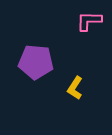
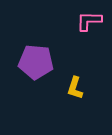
yellow L-shape: rotated 15 degrees counterclockwise
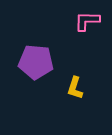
pink L-shape: moved 2 px left
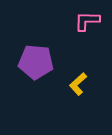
yellow L-shape: moved 3 px right, 4 px up; rotated 30 degrees clockwise
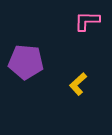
purple pentagon: moved 10 px left
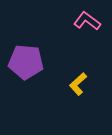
pink L-shape: rotated 36 degrees clockwise
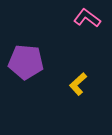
pink L-shape: moved 3 px up
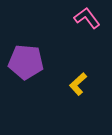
pink L-shape: rotated 16 degrees clockwise
